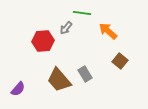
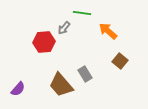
gray arrow: moved 2 px left
red hexagon: moved 1 px right, 1 px down
brown trapezoid: moved 2 px right, 5 px down
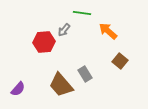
gray arrow: moved 2 px down
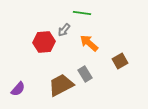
orange arrow: moved 19 px left, 12 px down
brown square: rotated 21 degrees clockwise
brown trapezoid: rotated 104 degrees clockwise
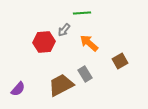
green line: rotated 12 degrees counterclockwise
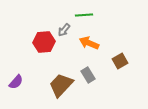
green line: moved 2 px right, 2 px down
orange arrow: rotated 18 degrees counterclockwise
gray rectangle: moved 3 px right, 1 px down
brown trapezoid: rotated 20 degrees counterclockwise
purple semicircle: moved 2 px left, 7 px up
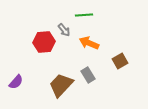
gray arrow: rotated 80 degrees counterclockwise
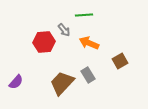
brown trapezoid: moved 1 px right, 2 px up
